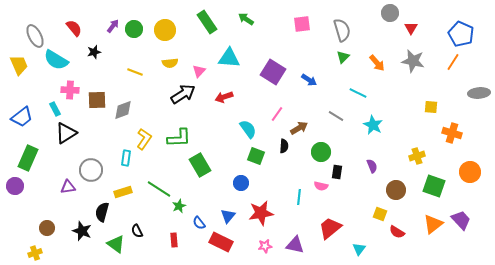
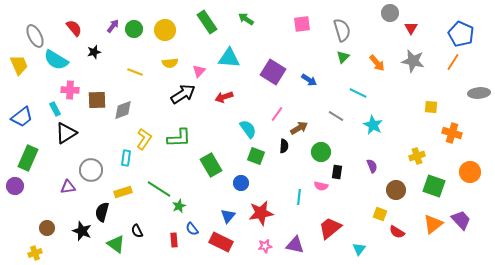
green rectangle at (200, 165): moved 11 px right
blue semicircle at (199, 223): moved 7 px left, 6 px down
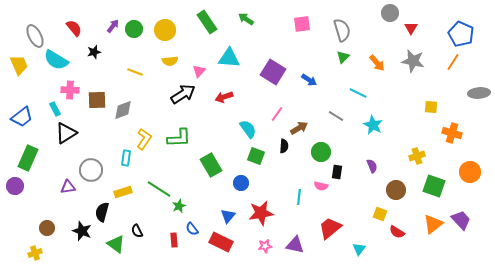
yellow semicircle at (170, 63): moved 2 px up
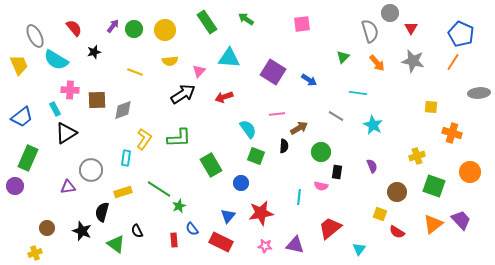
gray semicircle at (342, 30): moved 28 px right, 1 px down
cyan line at (358, 93): rotated 18 degrees counterclockwise
pink line at (277, 114): rotated 49 degrees clockwise
brown circle at (396, 190): moved 1 px right, 2 px down
pink star at (265, 246): rotated 16 degrees clockwise
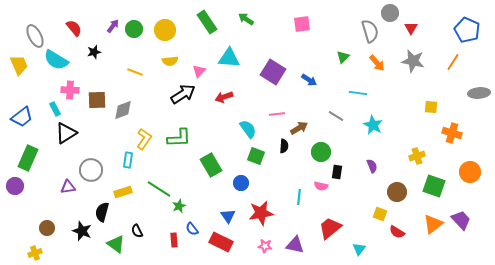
blue pentagon at (461, 34): moved 6 px right, 4 px up
cyan rectangle at (126, 158): moved 2 px right, 2 px down
blue triangle at (228, 216): rotated 14 degrees counterclockwise
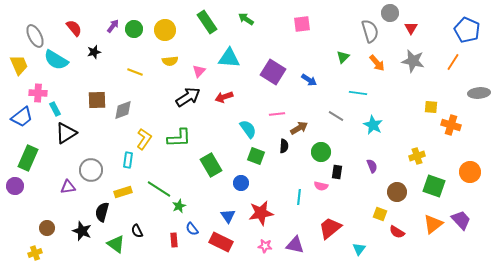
pink cross at (70, 90): moved 32 px left, 3 px down
black arrow at (183, 94): moved 5 px right, 3 px down
orange cross at (452, 133): moved 1 px left, 8 px up
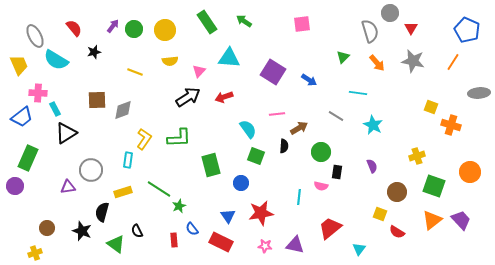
green arrow at (246, 19): moved 2 px left, 2 px down
yellow square at (431, 107): rotated 16 degrees clockwise
green rectangle at (211, 165): rotated 15 degrees clockwise
orange triangle at (433, 224): moved 1 px left, 4 px up
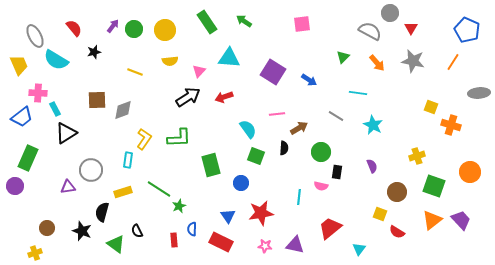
gray semicircle at (370, 31): rotated 45 degrees counterclockwise
black semicircle at (284, 146): moved 2 px down
blue semicircle at (192, 229): rotated 40 degrees clockwise
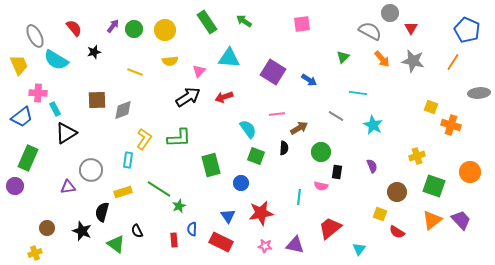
orange arrow at (377, 63): moved 5 px right, 4 px up
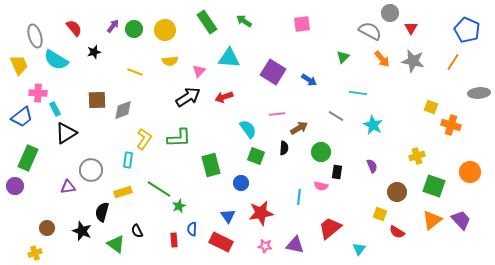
gray ellipse at (35, 36): rotated 10 degrees clockwise
